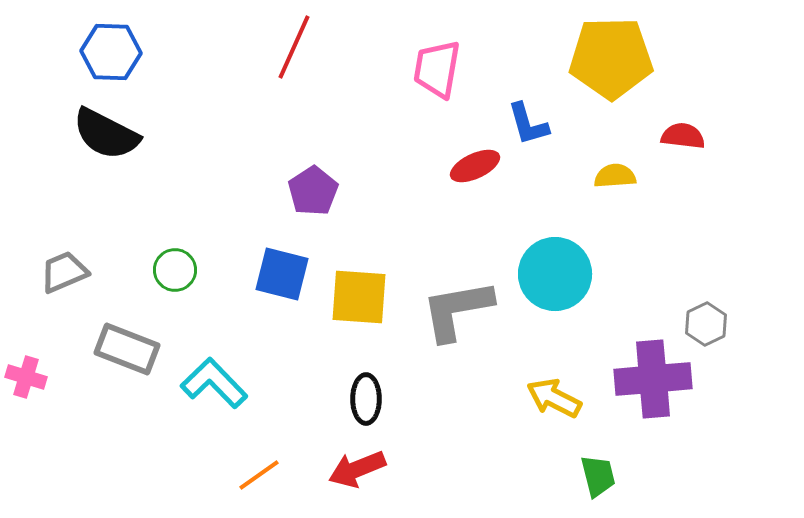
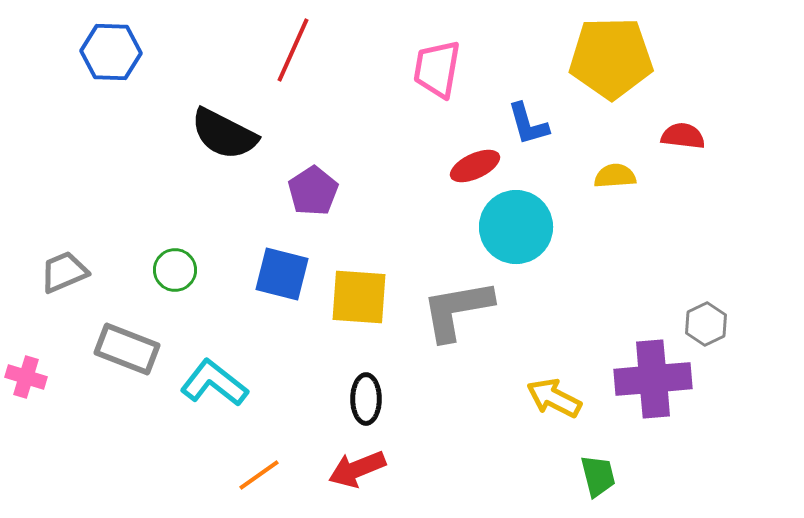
red line: moved 1 px left, 3 px down
black semicircle: moved 118 px right
cyan circle: moved 39 px left, 47 px up
cyan L-shape: rotated 8 degrees counterclockwise
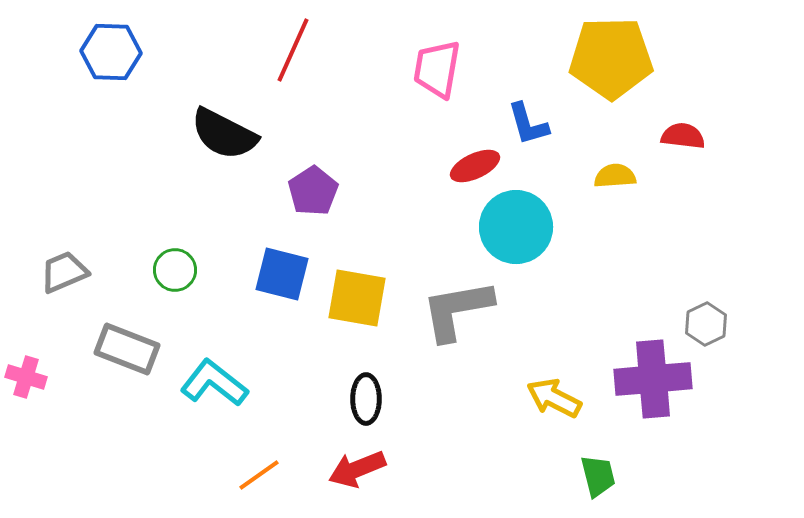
yellow square: moved 2 px left, 1 px down; rotated 6 degrees clockwise
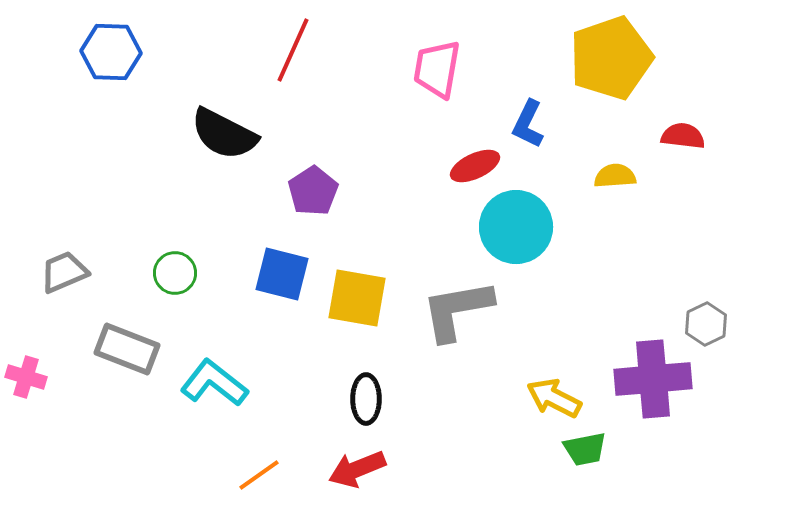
yellow pentagon: rotated 18 degrees counterclockwise
blue L-shape: rotated 42 degrees clockwise
green circle: moved 3 px down
green trapezoid: moved 13 px left, 27 px up; rotated 93 degrees clockwise
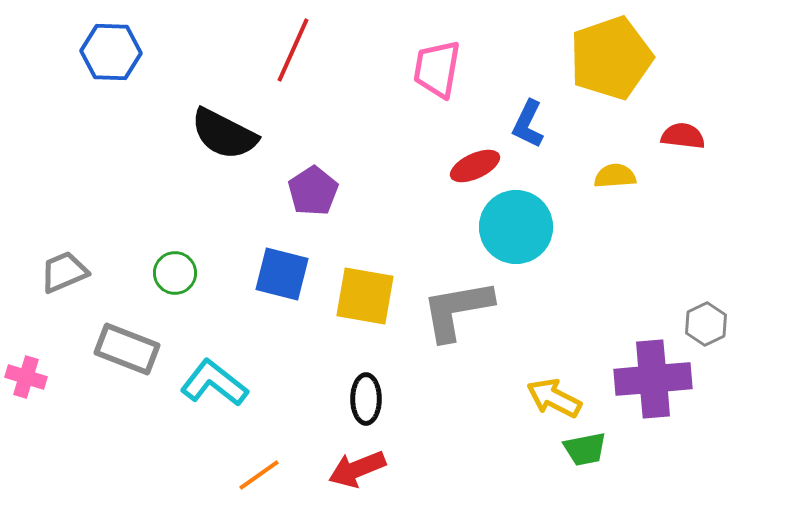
yellow square: moved 8 px right, 2 px up
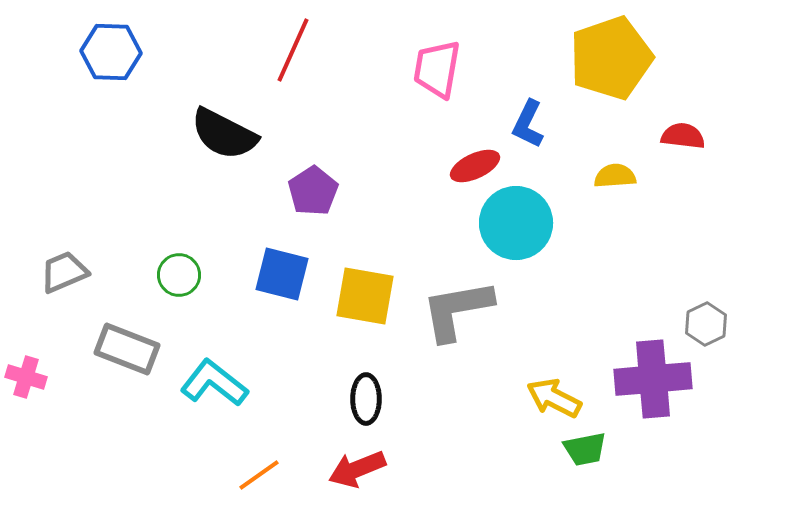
cyan circle: moved 4 px up
green circle: moved 4 px right, 2 px down
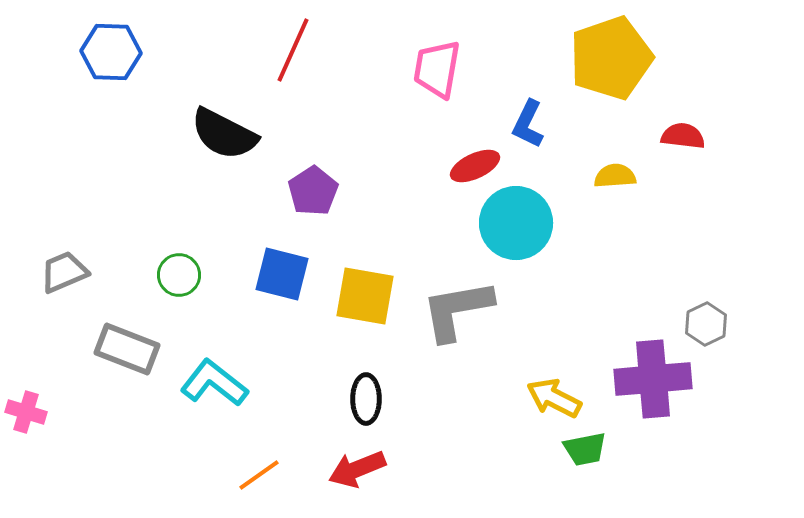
pink cross: moved 35 px down
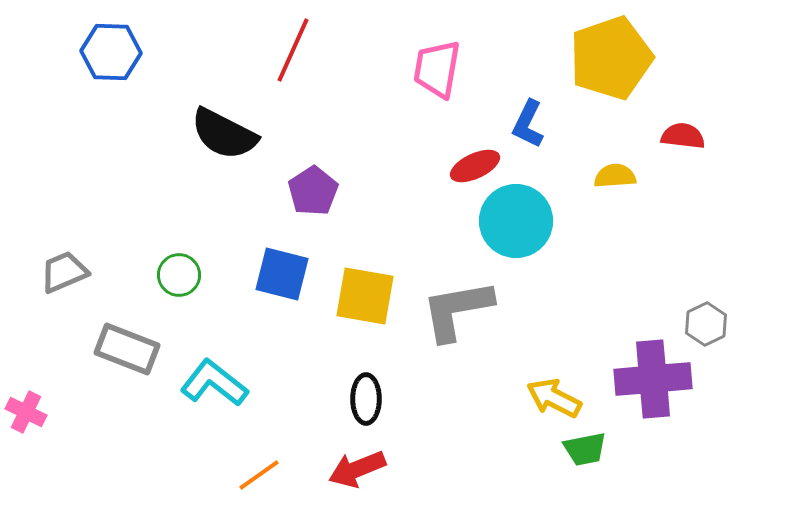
cyan circle: moved 2 px up
pink cross: rotated 9 degrees clockwise
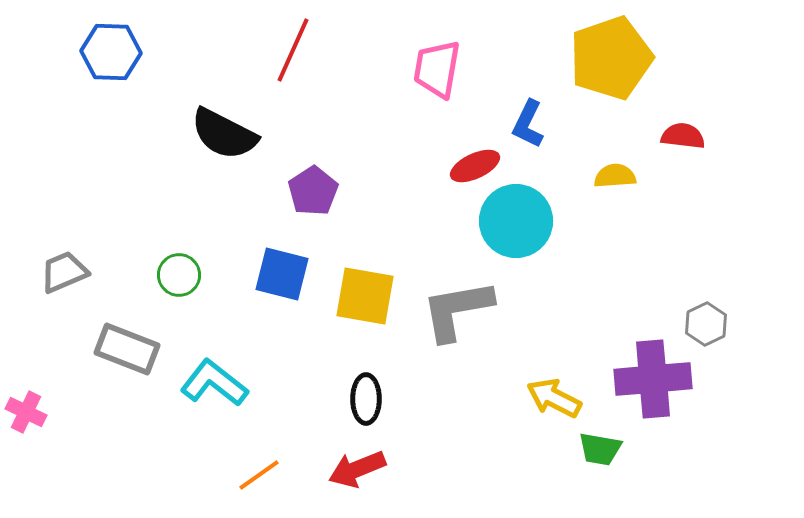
green trapezoid: moved 15 px right; rotated 21 degrees clockwise
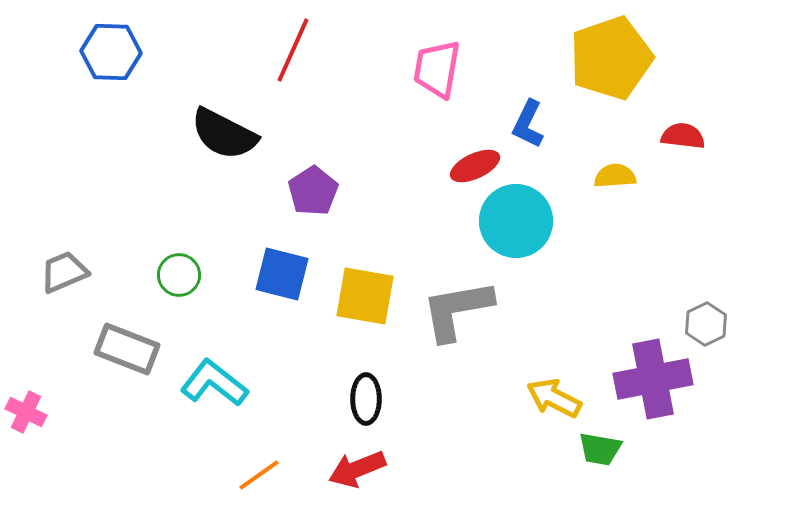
purple cross: rotated 6 degrees counterclockwise
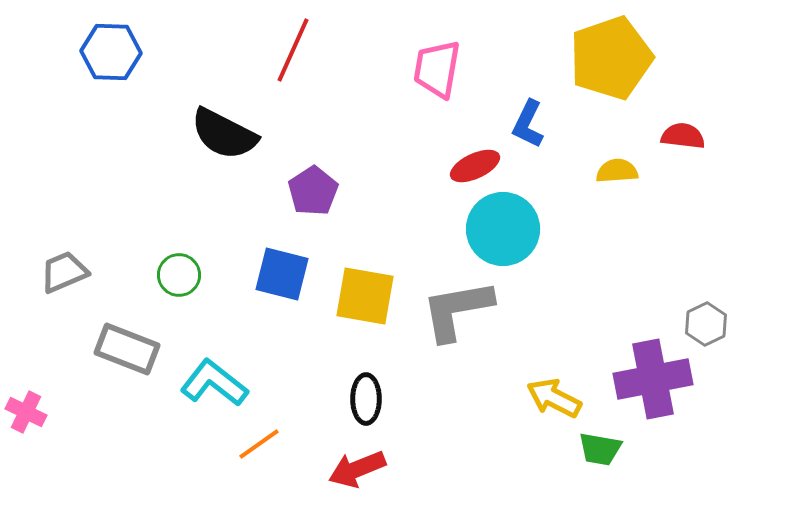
yellow semicircle: moved 2 px right, 5 px up
cyan circle: moved 13 px left, 8 px down
orange line: moved 31 px up
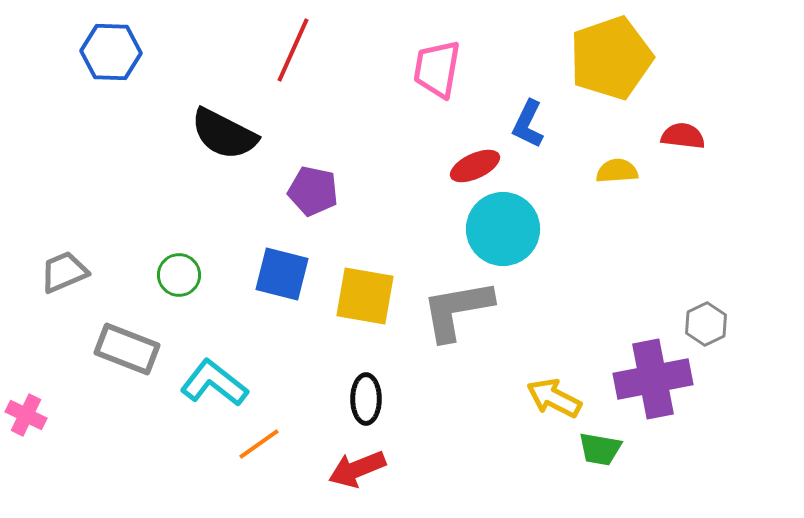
purple pentagon: rotated 27 degrees counterclockwise
pink cross: moved 3 px down
